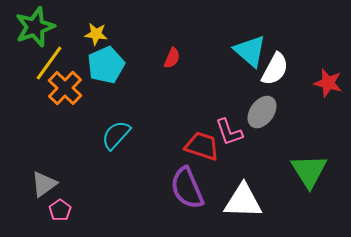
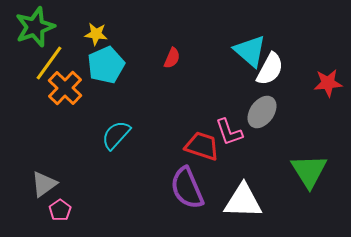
white semicircle: moved 5 px left
red star: rotated 20 degrees counterclockwise
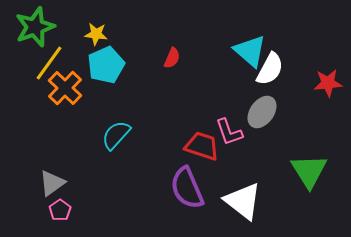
gray triangle: moved 8 px right, 1 px up
white triangle: rotated 36 degrees clockwise
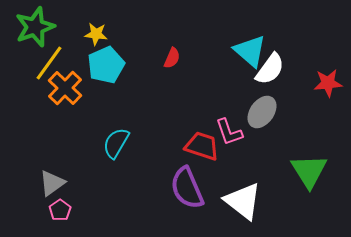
white semicircle: rotated 8 degrees clockwise
cyan semicircle: moved 8 px down; rotated 12 degrees counterclockwise
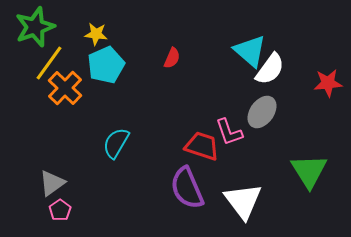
white triangle: rotated 15 degrees clockwise
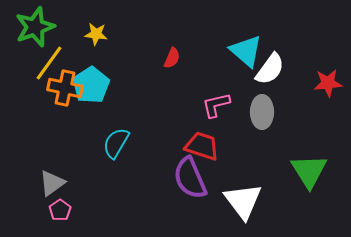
cyan triangle: moved 4 px left
cyan pentagon: moved 15 px left, 20 px down; rotated 9 degrees counterclockwise
orange cross: rotated 32 degrees counterclockwise
gray ellipse: rotated 36 degrees counterclockwise
pink L-shape: moved 13 px left, 27 px up; rotated 96 degrees clockwise
purple semicircle: moved 3 px right, 10 px up
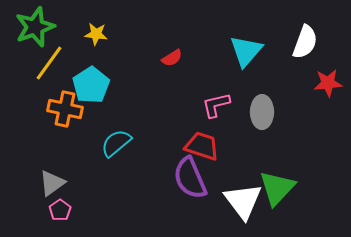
cyan triangle: rotated 30 degrees clockwise
red semicircle: rotated 35 degrees clockwise
white semicircle: moved 35 px right, 27 px up; rotated 16 degrees counterclockwise
orange cross: moved 21 px down
cyan semicircle: rotated 20 degrees clockwise
green triangle: moved 32 px left, 17 px down; rotated 15 degrees clockwise
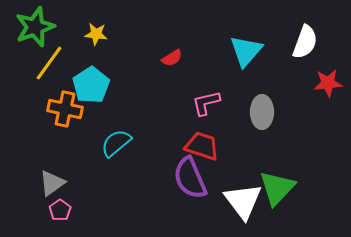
pink L-shape: moved 10 px left, 2 px up
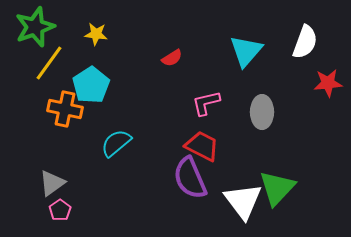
red trapezoid: rotated 9 degrees clockwise
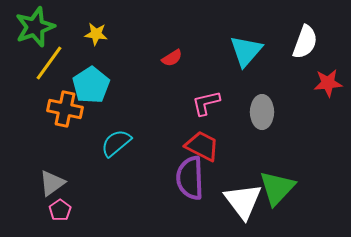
purple semicircle: rotated 21 degrees clockwise
